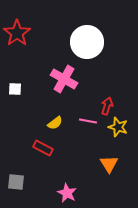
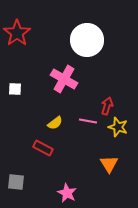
white circle: moved 2 px up
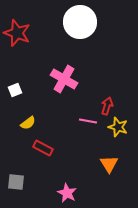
red star: rotated 16 degrees counterclockwise
white circle: moved 7 px left, 18 px up
white square: moved 1 px down; rotated 24 degrees counterclockwise
yellow semicircle: moved 27 px left
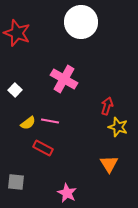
white circle: moved 1 px right
white square: rotated 24 degrees counterclockwise
pink line: moved 38 px left
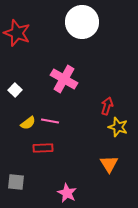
white circle: moved 1 px right
red rectangle: rotated 30 degrees counterclockwise
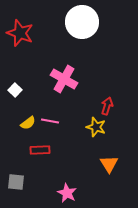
red star: moved 3 px right
yellow star: moved 22 px left
red rectangle: moved 3 px left, 2 px down
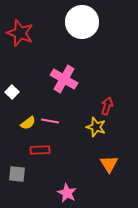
white square: moved 3 px left, 2 px down
gray square: moved 1 px right, 8 px up
